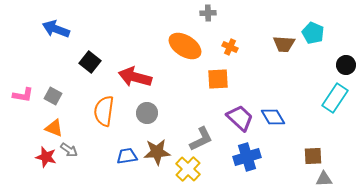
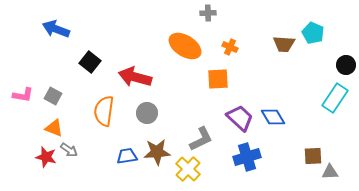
gray triangle: moved 6 px right, 7 px up
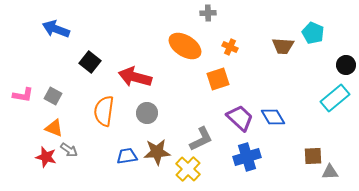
brown trapezoid: moved 1 px left, 2 px down
orange square: rotated 15 degrees counterclockwise
cyan rectangle: rotated 16 degrees clockwise
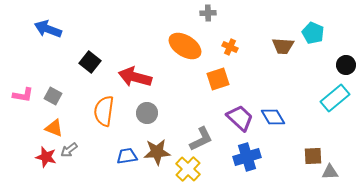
blue arrow: moved 8 px left
gray arrow: rotated 108 degrees clockwise
